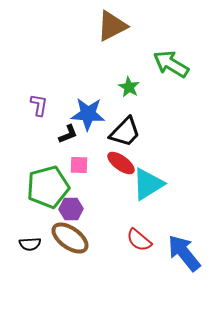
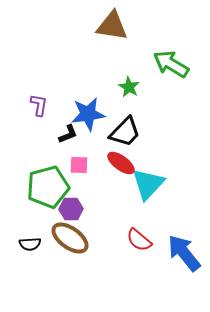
brown triangle: rotated 36 degrees clockwise
blue star: rotated 12 degrees counterclockwise
cyan triangle: rotated 15 degrees counterclockwise
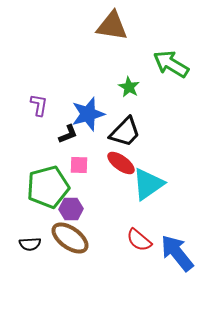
blue star: rotated 8 degrees counterclockwise
cyan triangle: rotated 12 degrees clockwise
blue arrow: moved 7 px left
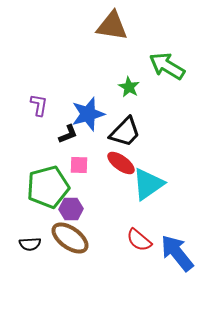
green arrow: moved 4 px left, 2 px down
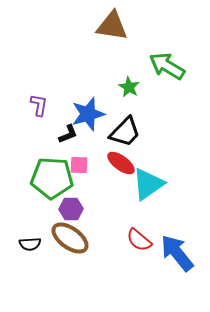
green pentagon: moved 4 px right, 9 px up; rotated 18 degrees clockwise
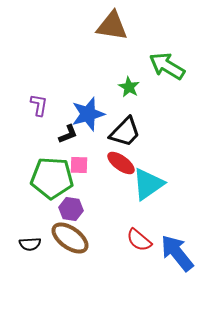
purple hexagon: rotated 10 degrees clockwise
